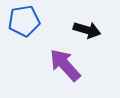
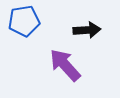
black arrow: rotated 20 degrees counterclockwise
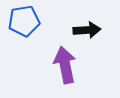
purple arrow: rotated 30 degrees clockwise
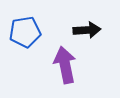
blue pentagon: moved 1 px right, 11 px down
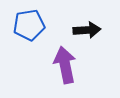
blue pentagon: moved 4 px right, 7 px up
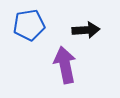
black arrow: moved 1 px left
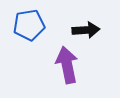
purple arrow: moved 2 px right
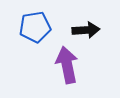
blue pentagon: moved 6 px right, 2 px down
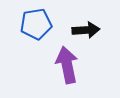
blue pentagon: moved 1 px right, 3 px up
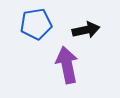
black arrow: rotated 8 degrees counterclockwise
